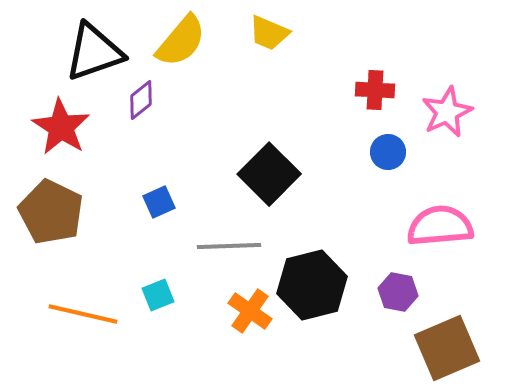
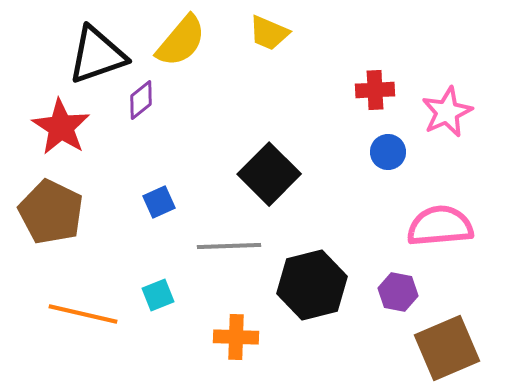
black triangle: moved 3 px right, 3 px down
red cross: rotated 6 degrees counterclockwise
orange cross: moved 14 px left, 26 px down; rotated 33 degrees counterclockwise
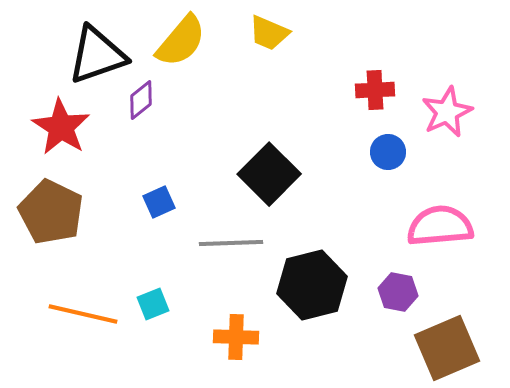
gray line: moved 2 px right, 3 px up
cyan square: moved 5 px left, 9 px down
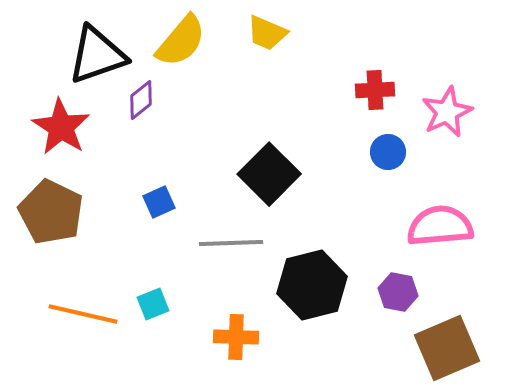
yellow trapezoid: moved 2 px left
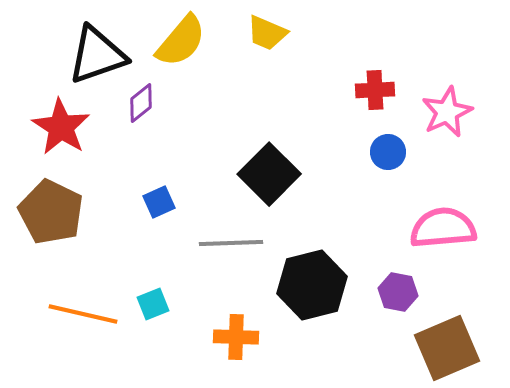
purple diamond: moved 3 px down
pink semicircle: moved 3 px right, 2 px down
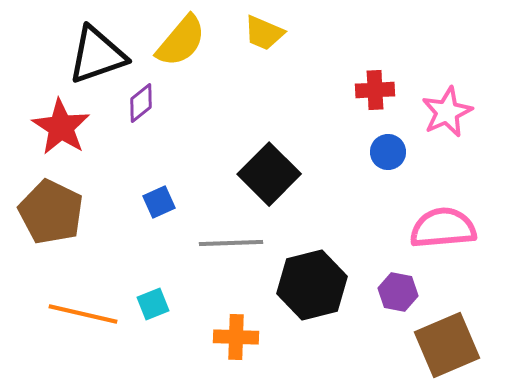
yellow trapezoid: moved 3 px left
brown square: moved 3 px up
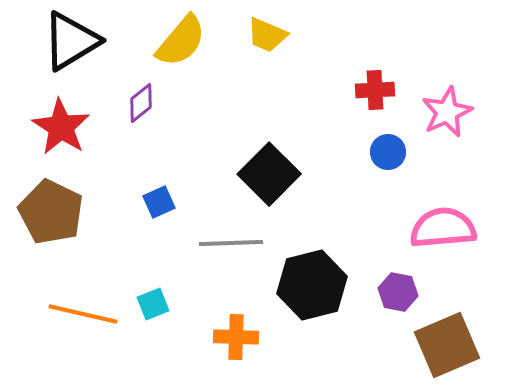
yellow trapezoid: moved 3 px right, 2 px down
black triangle: moved 26 px left, 14 px up; rotated 12 degrees counterclockwise
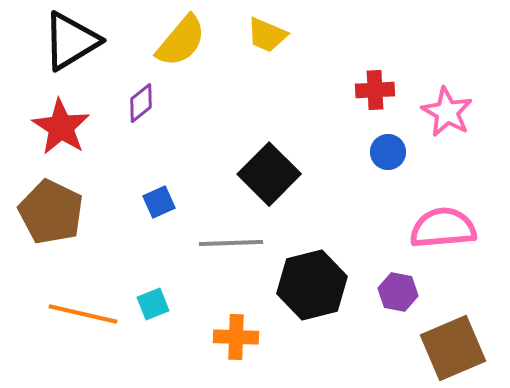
pink star: rotated 18 degrees counterclockwise
brown square: moved 6 px right, 3 px down
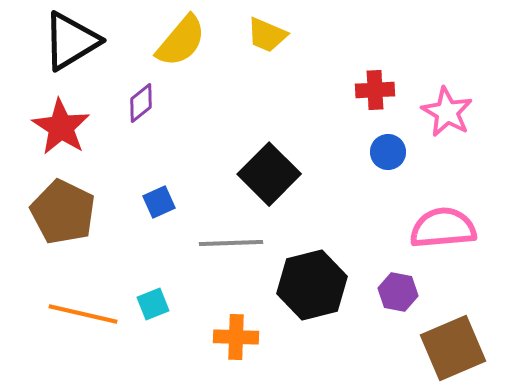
brown pentagon: moved 12 px right
